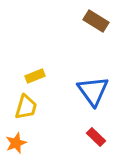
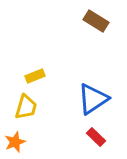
blue triangle: moved 8 px down; rotated 32 degrees clockwise
orange star: moved 1 px left, 1 px up
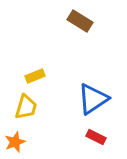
brown rectangle: moved 16 px left
red rectangle: rotated 18 degrees counterclockwise
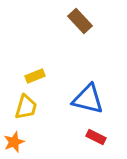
brown rectangle: rotated 15 degrees clockwise
blue triangle: moved 5 px left; rotated 48 degrees clockwise
orange star: moved 1 px left
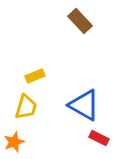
blue triangle: moved 4 px left, 6 px down; rotated 16 degrees clockwise
red rectangle: moved 3 px right, 1 px down
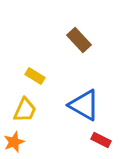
brown rectangle: moved 1 px left, 19 px down
yellow rectangle: rotated 54 degrees clockwise
yellow trapezoid: moved 1 px left, 3 px down; rotated 8 degrees clockwise
red rectangle: moved 2 px right, 2 px down
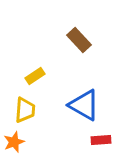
yellow rectangle: rotated 66 degrees counterclockwise
yellow trapezoid: rotated 20 degrees counterclockwise
red rectangle: rotated 30 degrees counterclockwise
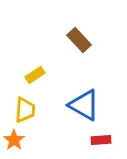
yellow rectangle: moved 1 px up
orange star: moved 2 px up; rotated 15 degrees counterclockwise
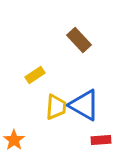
yellow trapezoid: moved 31 px right, 3 px up
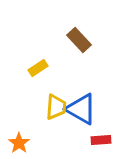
yellow rectangle: moved 3 px right, 7 px up
blue triangle: moved 3 px left, 4 px down
orange star: moved 5 px right, 3 px down
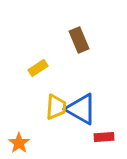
brown rectangle: rotated 20 degrees clockwise
red rectangle: moved 3 px right, 3 px up
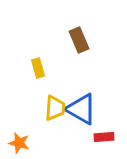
yellow rectangle: rotated 72 degrees counterclockwise
yellow trapezoid: moved 1 px left, 1 px down
orange star: rotated 20 degrees counterclockwise
